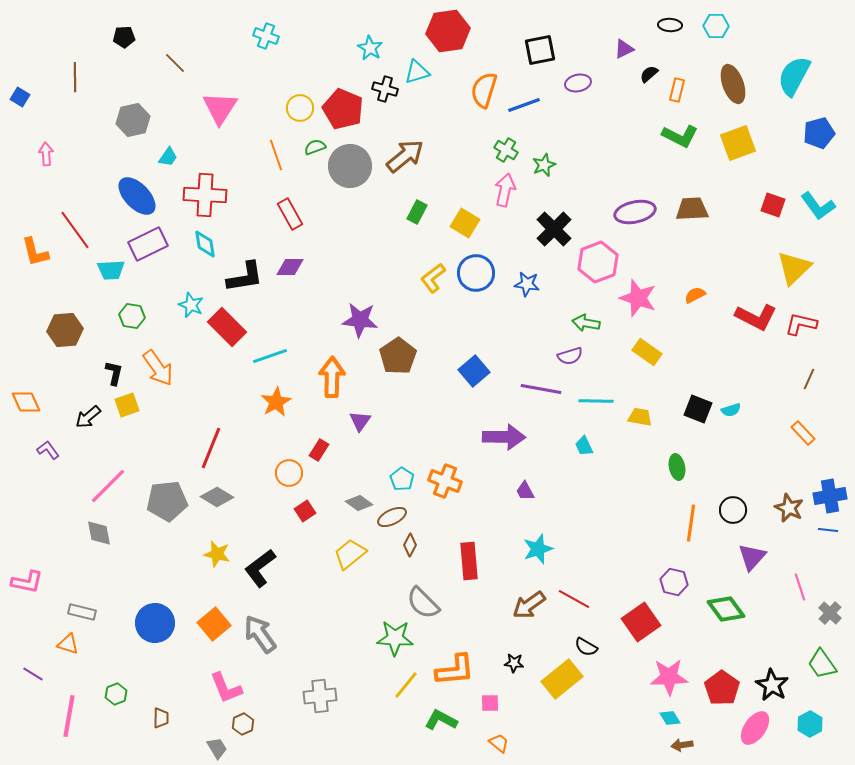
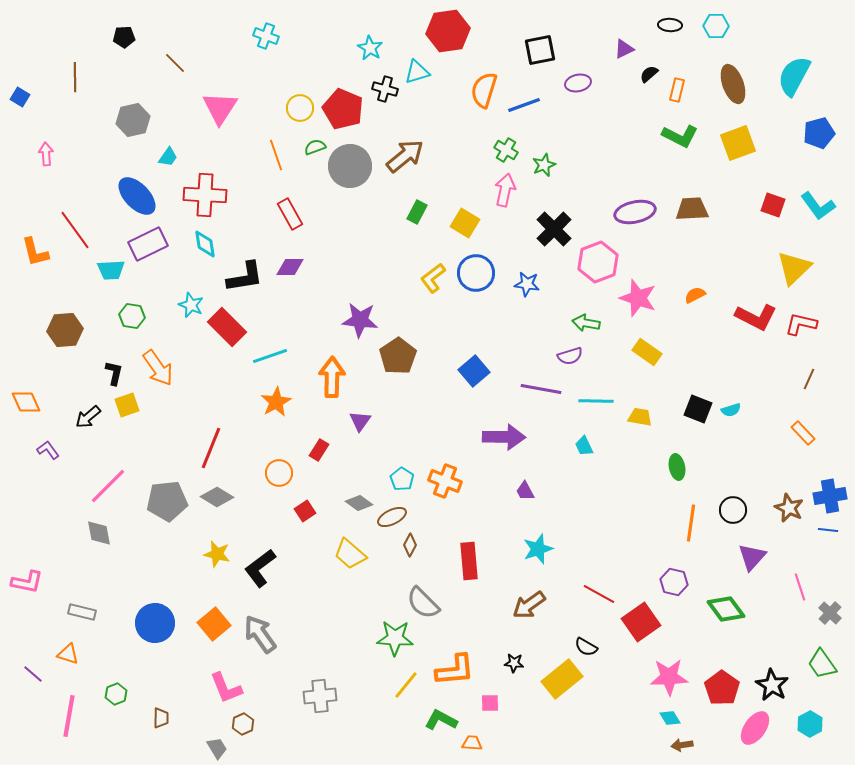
orange circle at (289, 473): moved 10 px left
yellow trapezoid at (350, 554): rotated 100 degrees counterclockwise
red line at (574, 599): moved 25 px right, 5 px up
orange triangle at (68, 644): moved 10 px down
purple line at (33, 674): rotated 10 degrees clockwise
orange trapezoid at (499, 743): moved 27 px left; rotated 35 degrees counterclockwise
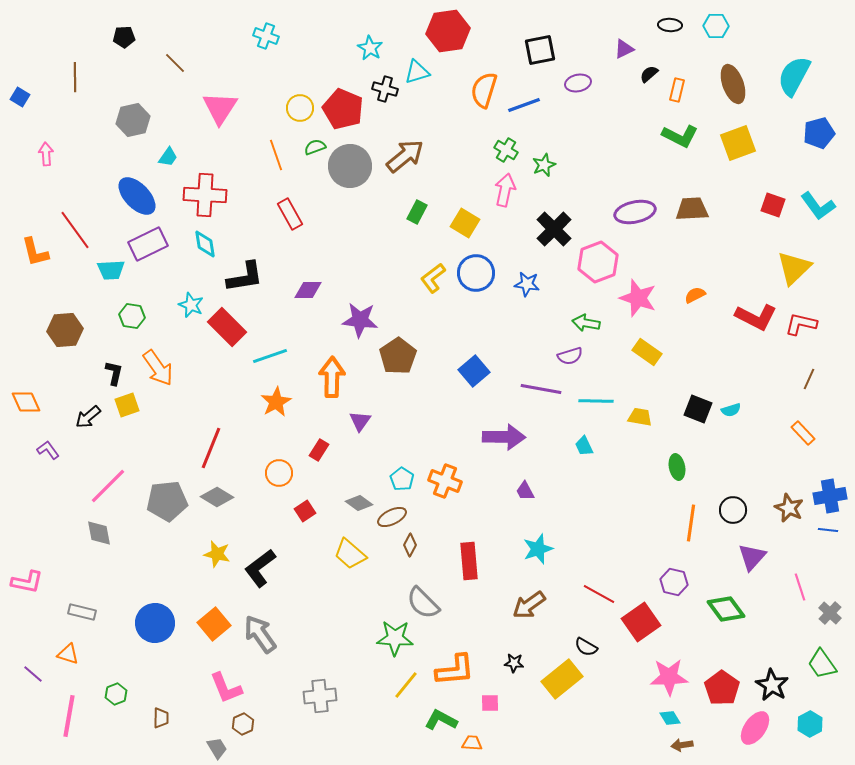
purple diamond at (290, 267): moved 18 px right, 23 px down
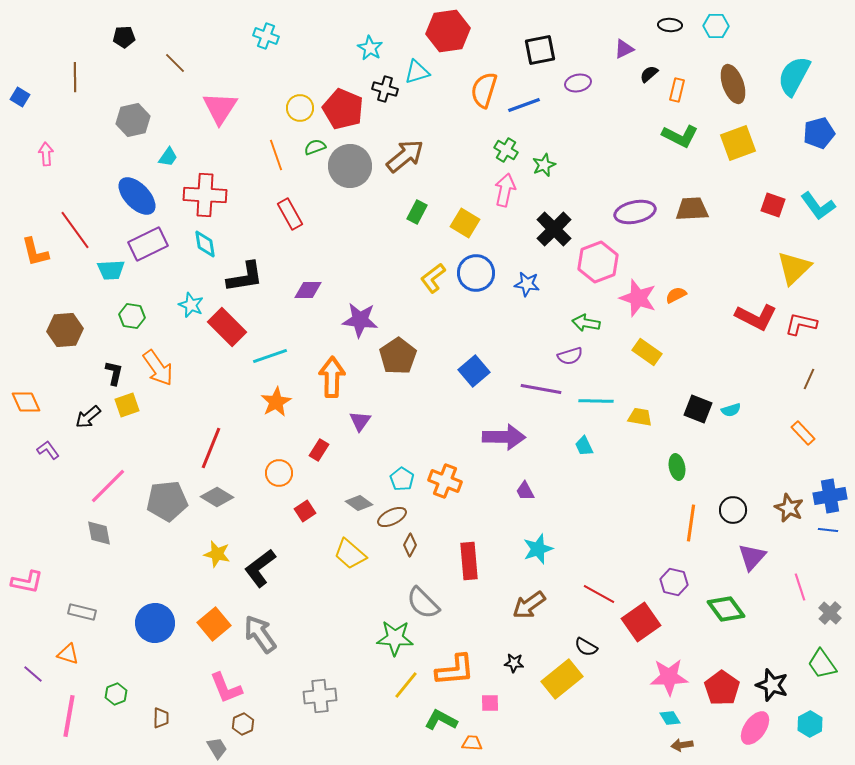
orange semicircle at (695, 295): moved 19 px left
black star at (772, 685): rotated 12 degrees counterclockwise
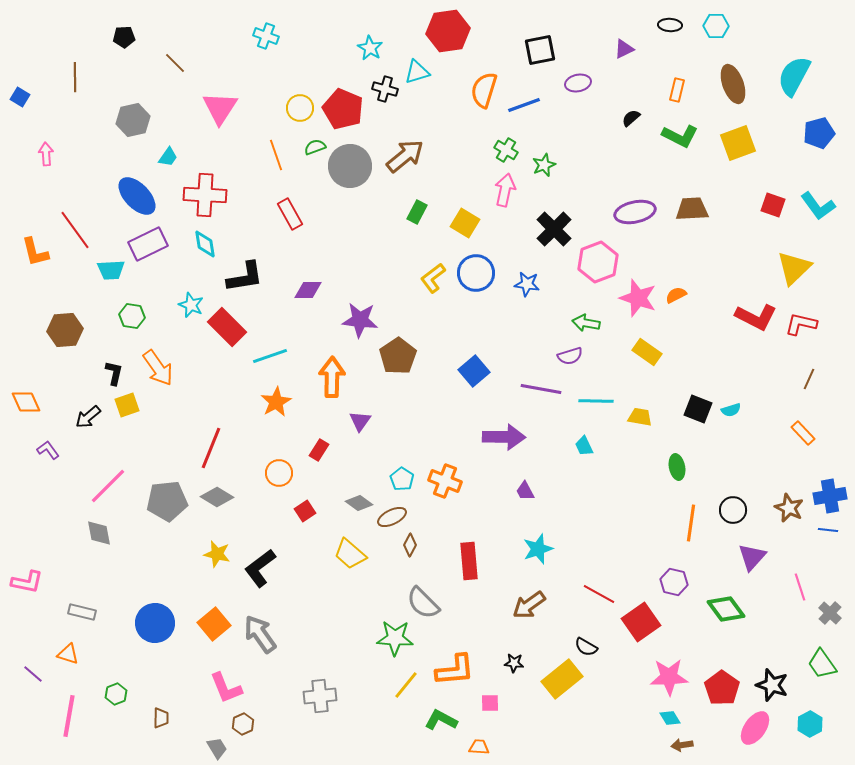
black semicircle at (649, 74): moved 18 px left, 44 px down
orange trapezoid at (472, 743): moved 7 px right, 4 px down
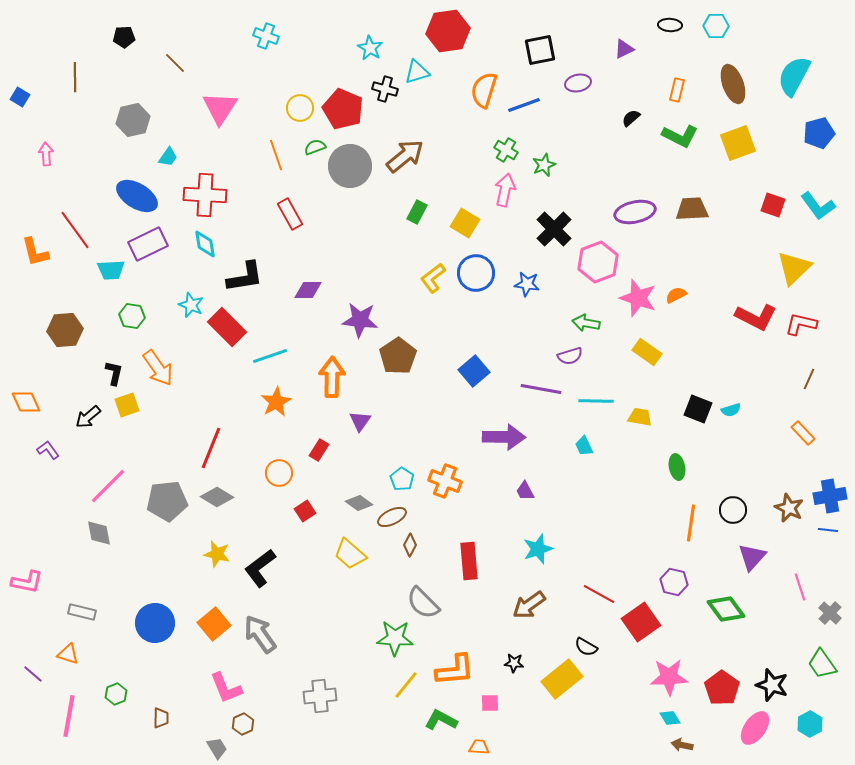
blue ellipse at (137, 196): rotated 15 degrees counterclockwise
brown arrow at (682, 745): rotated 20 degrees clockwise
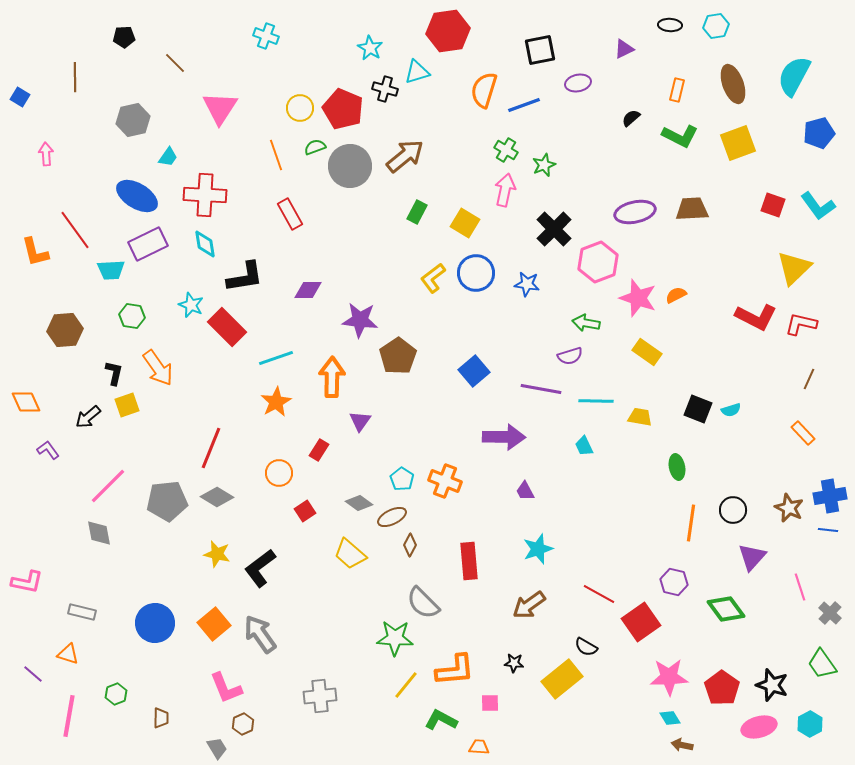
cyan hexagon at (716, 26): rotated 10 degrees counterclockwise
cyan line at (270, 356): moved 6 px right, 2 px down
pink ellipse at (755, 728): moved 4 px right, 1 px up; rotated 40 degrees clockwise
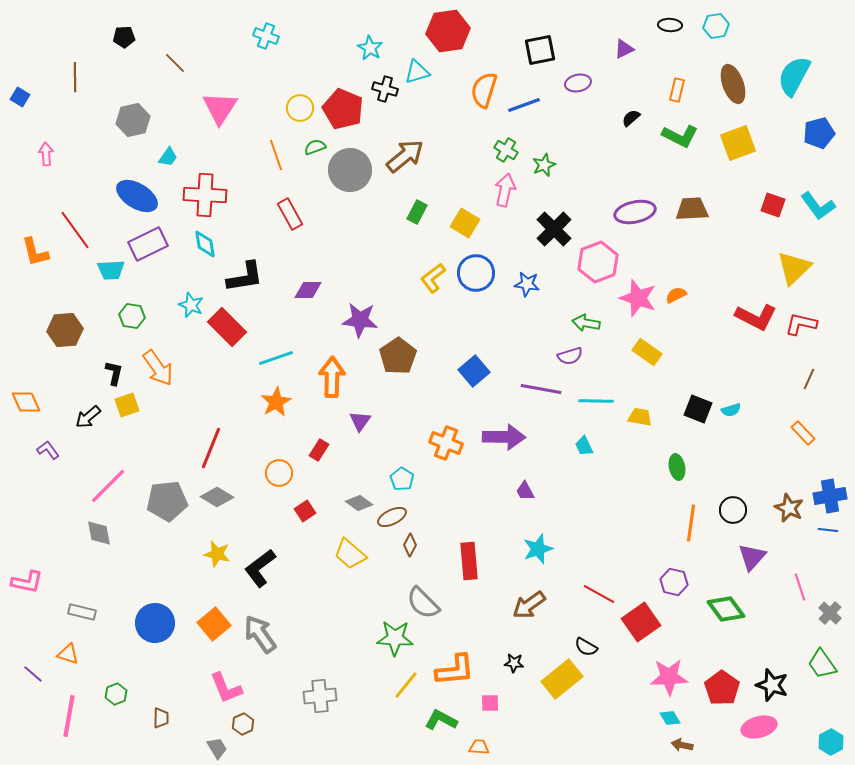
gray circle at (350, 166): moved 4 px down
orange cross at (445, 481): moved 1 px right, 38 px up
cyan hexagon at (810, 724): moved 21 px right, 18 px down
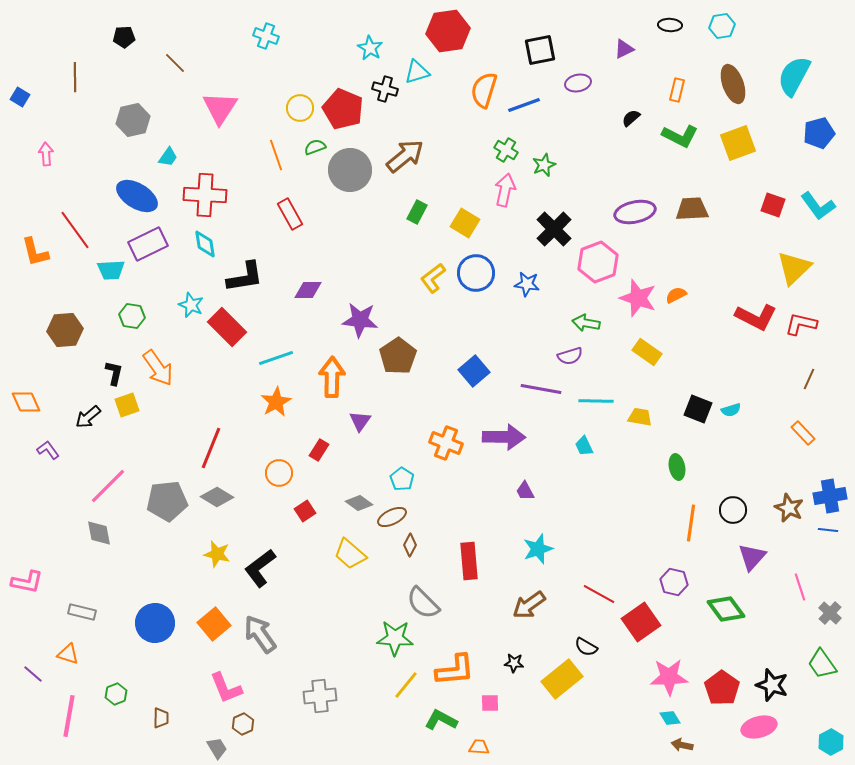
cyan hexagon at (716, 26): moved 6 px right
